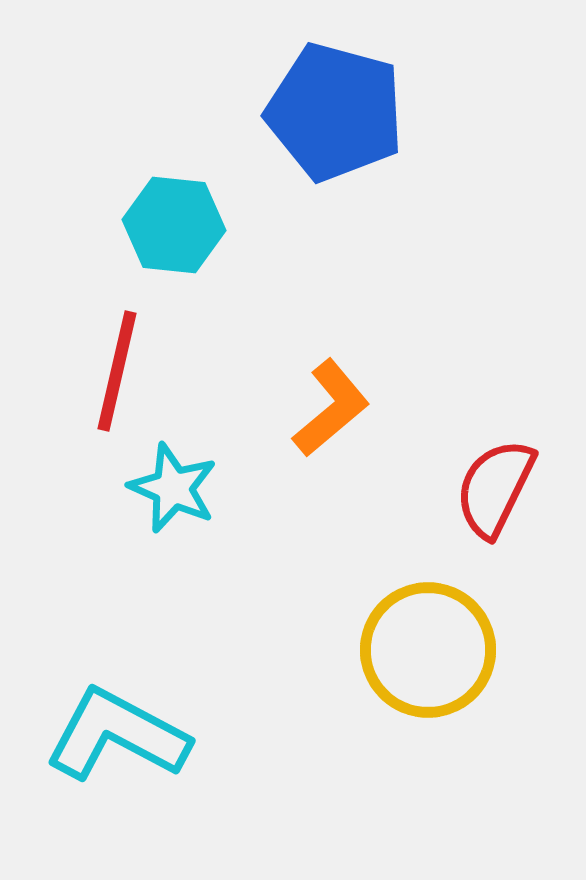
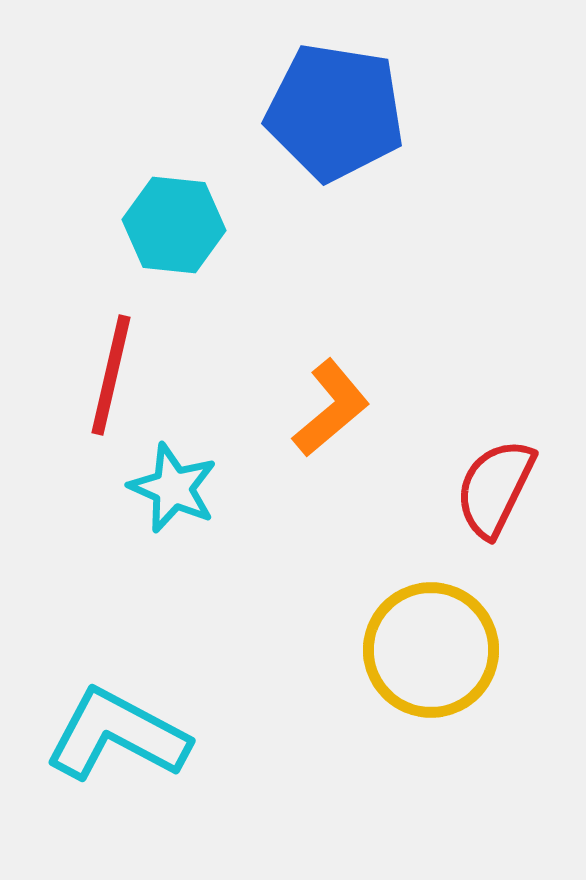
blue pentagon: rotated 6 degrees counterclockwise
red line: moved 6 px left, 4 px down
yellow circle: moved 3 px right
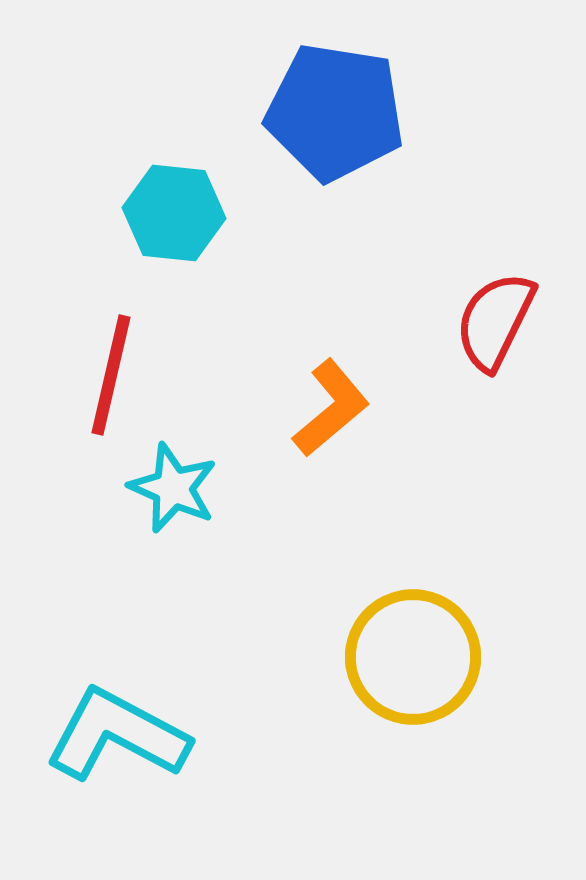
cyan hexagon: moved 12 px up
red semicircle: moved 167 px up
yellow circle: moved 18 px left, 7 px down
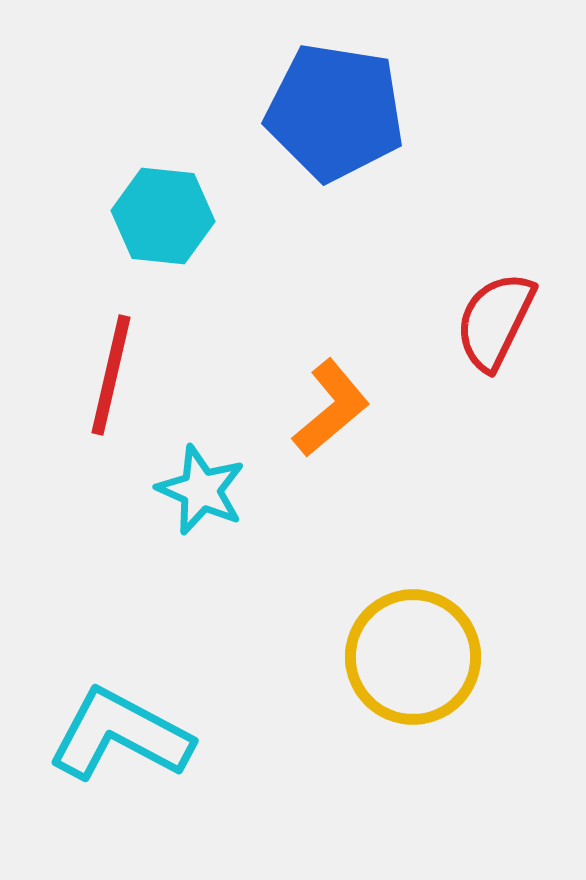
cyan hexagon: moved 11 px left, 3 px down
cyan star: moved 28 px right, 2 px down
cyan L-shape: moved 3 px right
